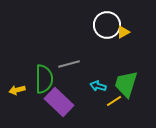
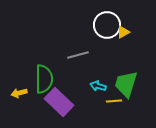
gray line: moved 9 px right, 9 px up
yellow arrow: moved 2 px right, 3 px down
yellow line: rotated 28 degrees clockwise
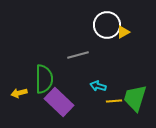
green trapezoid: moved 9 px right, 14 px down
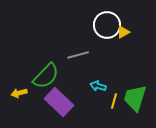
green semicircle: moved 2 px right, 3 px up; rotated 44 degrees clockwise
yellow line: rotated 70 degrees counterclockwise
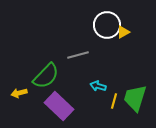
purple rectangle: moved 4 px down
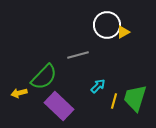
green semicircle: moved 2 px left, 1 px down
cyan arrow: rotated 119 degrees clockwise
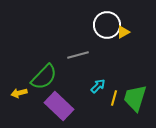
yellow line: moved 3 px up
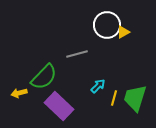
gray line: moved 1 px left, 1 px up
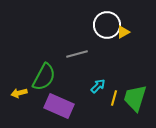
green semicircle: rotated 16 degrees counterclockwise
purple rectangle: rotated 20 degrees counterclockwise
